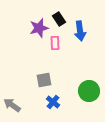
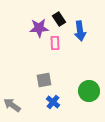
purple star: rotated 12 degrees clockwise
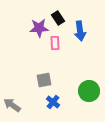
black rectangle: moved 1 px left, 1 px up
